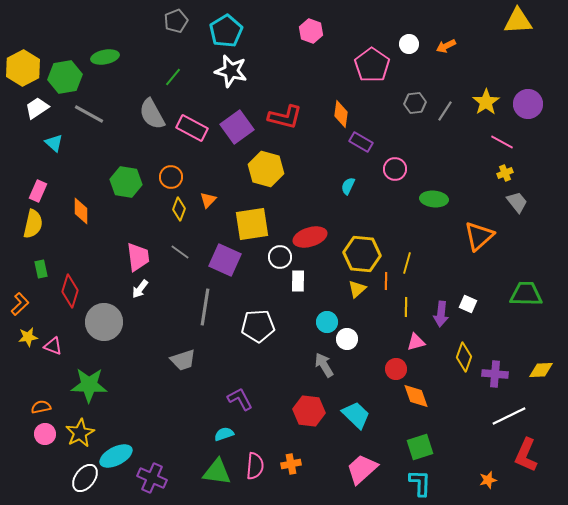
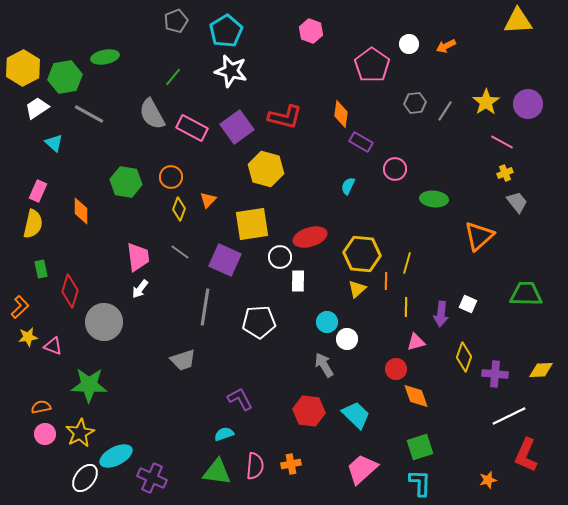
orange L-shape at (20, 304): moved 3 px down
white pentagon at (258, 326): moved 1 px right, 4 px up
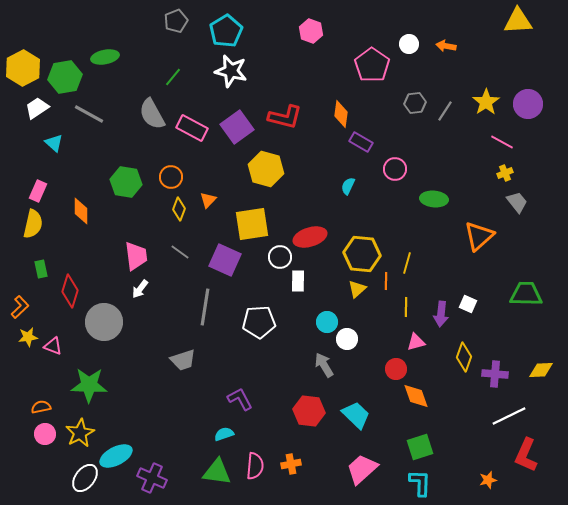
orange arrow at (446, 46): rotated 36 degrees clockwise
pink trapezoid at (138, 257): moved 2 px left, 1 px up
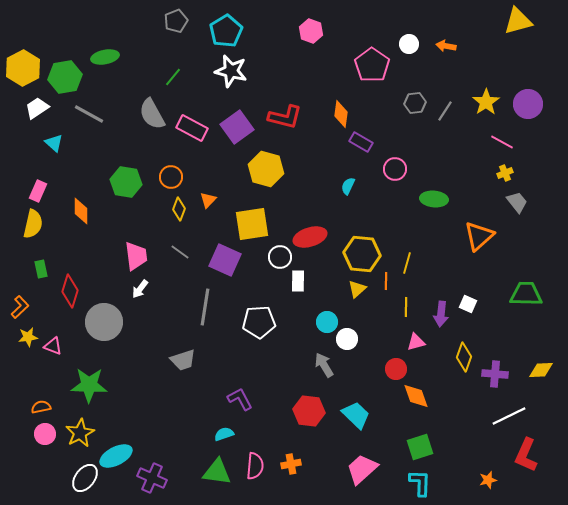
yellow triangle at (518, 21): rotated 12 degrees counterclockwise
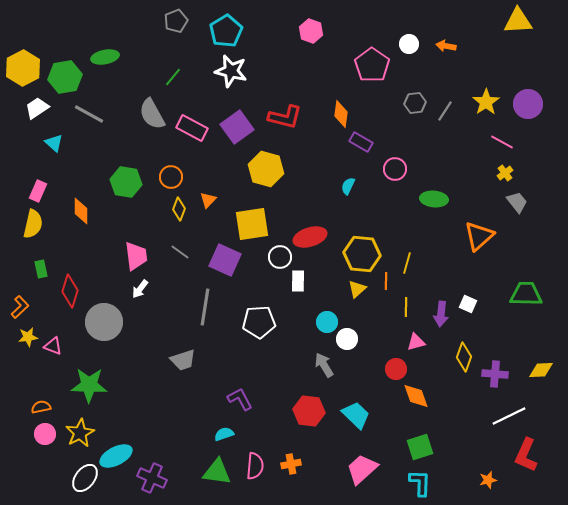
yellow triangle at (518, 21): rotated 12 degrees clockwise
yellow cross at (505, 173): rotated 14 degrees counterclockwise
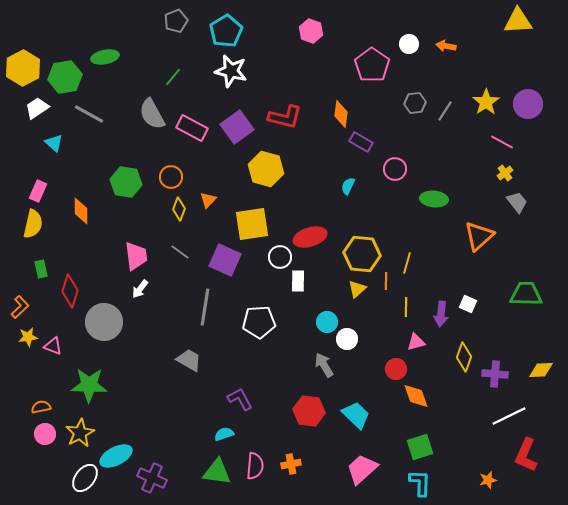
gray trapezoid at (183, 360): moved 6 px right; rotated 132 degrees counterclockwise
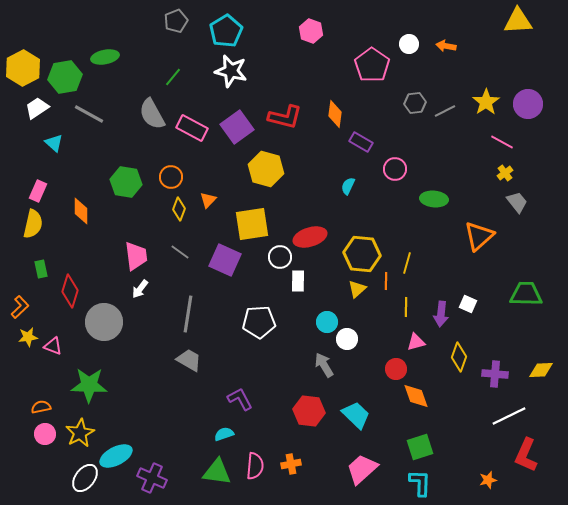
gray line at (445, 111): rotated 30 degrees clockwise
orange diamond at (341, 114): moved 6 px left
gray line at (205, 307): moved 17 px left, 7 px down
yellow diamond at (464, 357): moved 5 px left
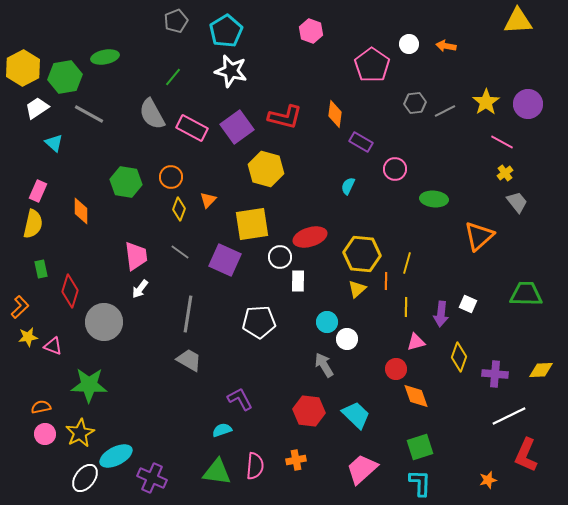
cyan semicircle at (224, 434): moved 2 px left, 4 px up
orange cross at (291, 464): moved 5 px right, 4 px up
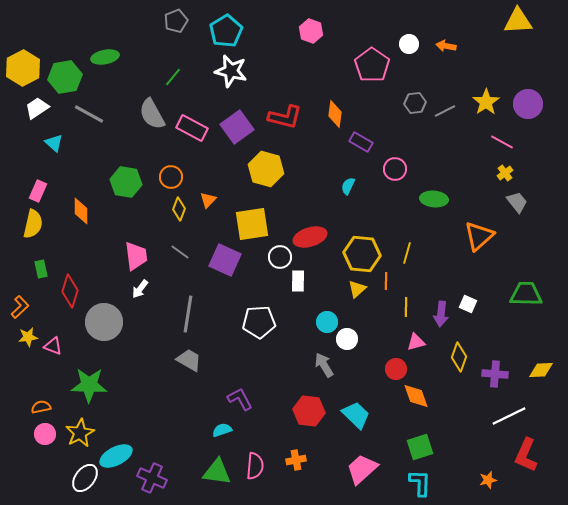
yellow line at (407, 263): moved 10 px up
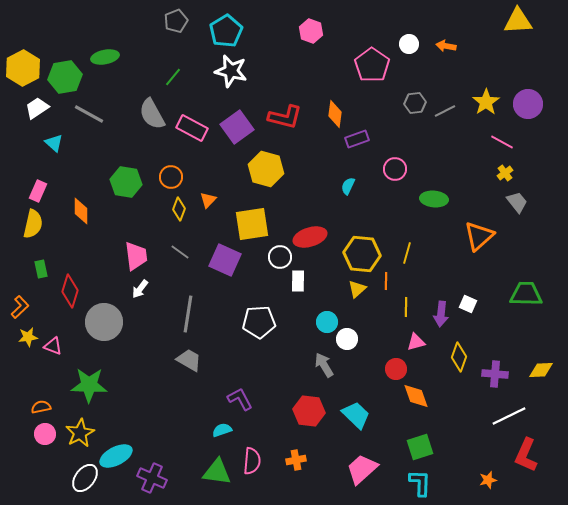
purple rectangle at (361, 142): moved 4 px left, 3 px up; rotated 50 degrees counterclockwise
pink semicircle at (255, 466): moved 3 px left, 5 px up
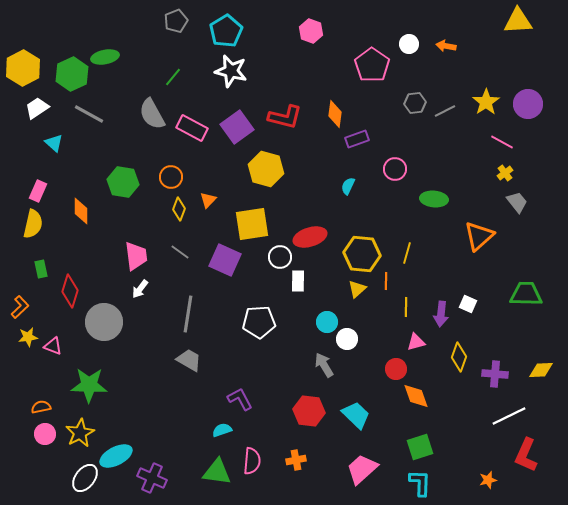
green hexagon at (65, 77): moved 7 px right, 3 px up; rotated 16 degrees counterclockwise
green hexagon at (126, 182): moved 3 px left
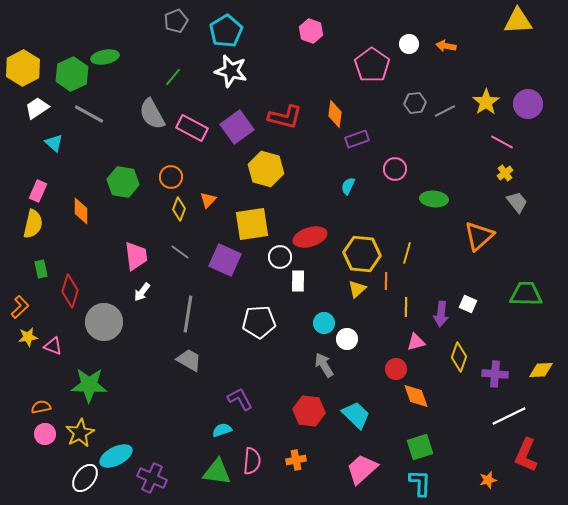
white arrow at (140, 289): moved 2 px right, 3 px down
cyan circle at (327, 322): moved 3 px left, 1 px down
